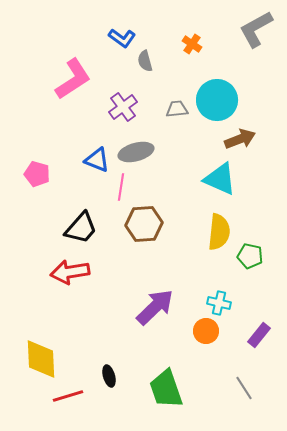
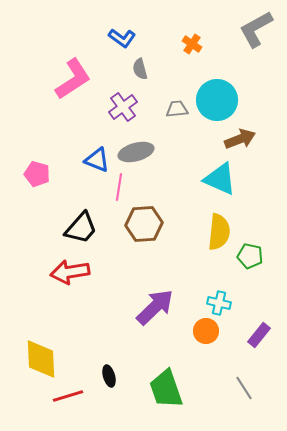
gray semicircle: moved 5 px left, 8 px down
pink line: moved 2 px left
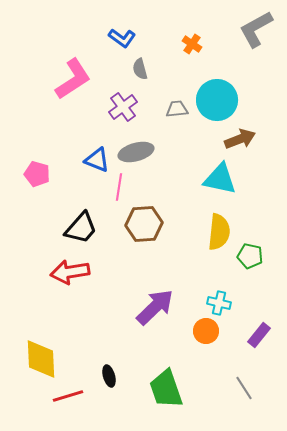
cyan triangle: rotated 12 degrees counterclockwise
